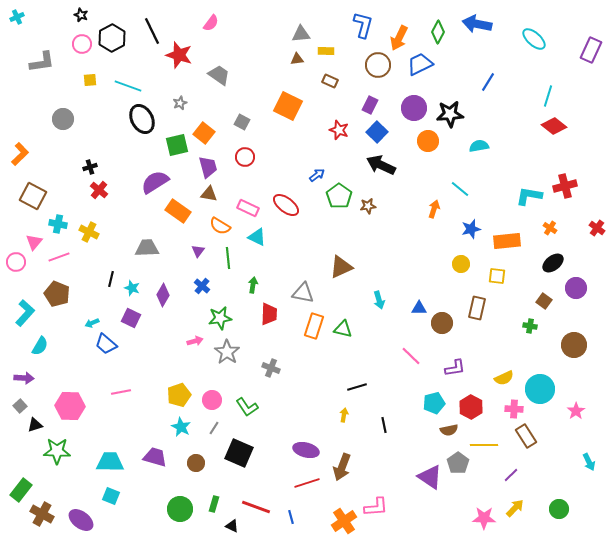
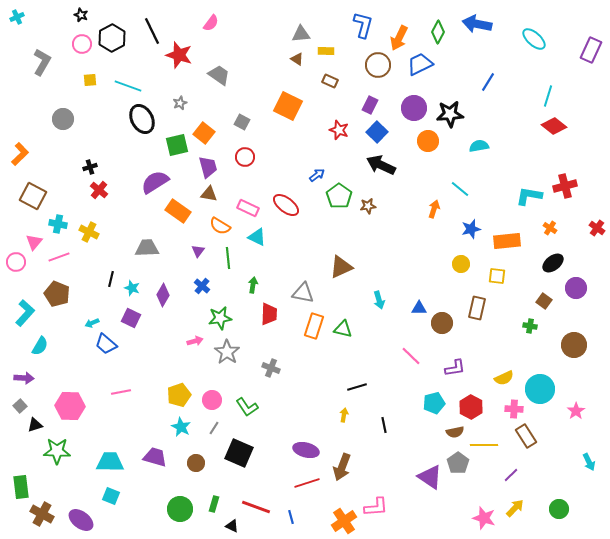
brown triangle at (297, 59): rotated 40 degrees clockwise
gray L-shape at (42, 62): rotated 52 degrees counterclockwise
brown semicircle at (449, 430): moved 6 px right, 2 px down
green rectangle at (21, 490): moved 3 px up; rotated 45 degrees counterclockwise
pink star at (484, 518): rotated 15 degrees clockwise
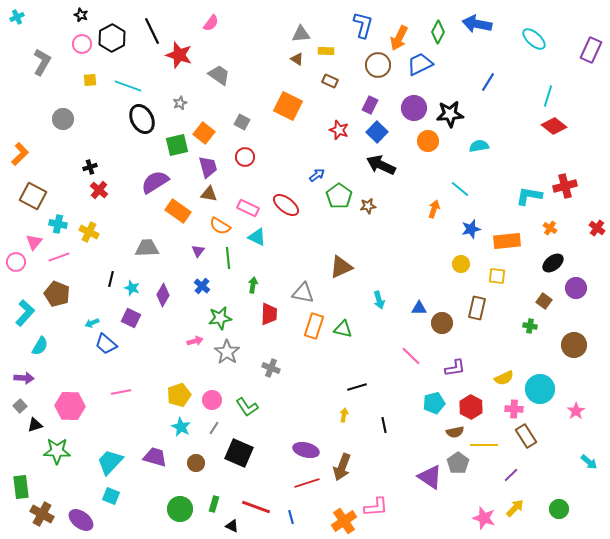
cyan trapezoid at (110, 462): rotated 48 degrees counterclockwise
cyan arrow at (589, 462): rotated 24 degrees counterclockwise
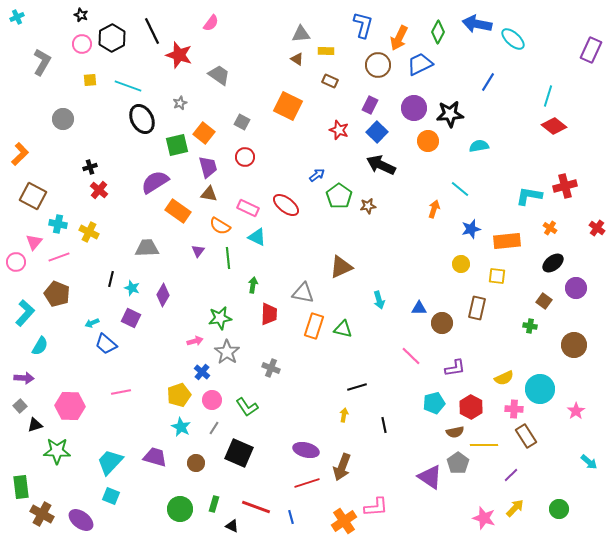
cyan ellipse at (534, 39): moved 21 px left
blue cross at (202, 286): moved 86 px down
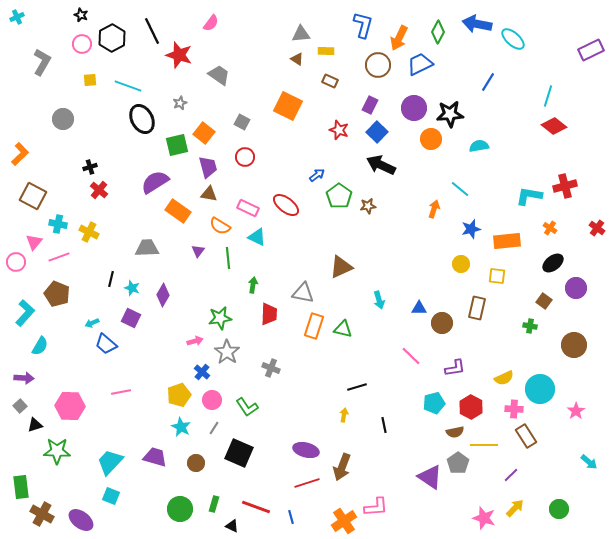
purple rectangle at (591, 50): rotated 40 degrees clockwise
orange circle at (428, 141): moved 3 px right, 2 px up
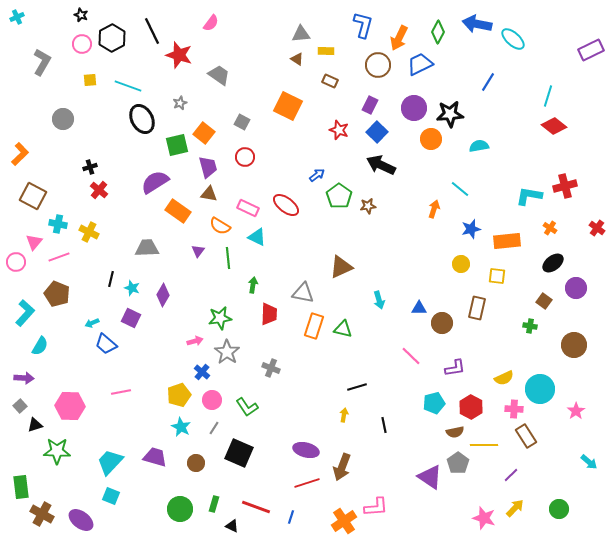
blue line at (291, 517): rotated 32 degrees clockwise
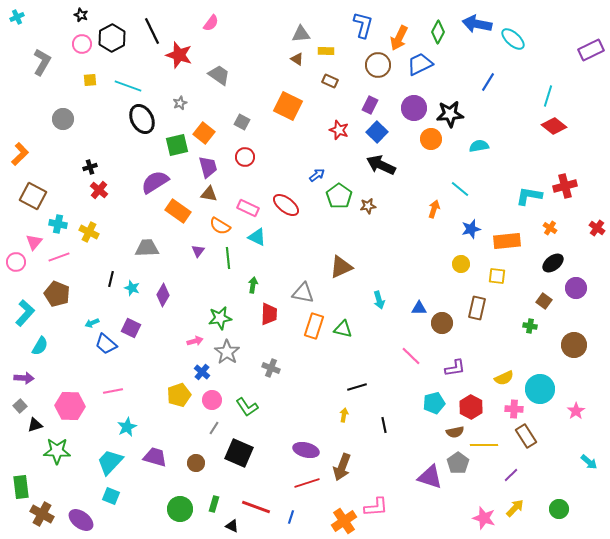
purple square at (131, 318): moved 10 px down
pink line at (121, 392): moved 8 px left, 1 px up
cyan star at (181, 427): moved 54 px left; rotated 18 degrees clockwise
purple triangle at (430, 477): rotated 16 degrees counterclockwise
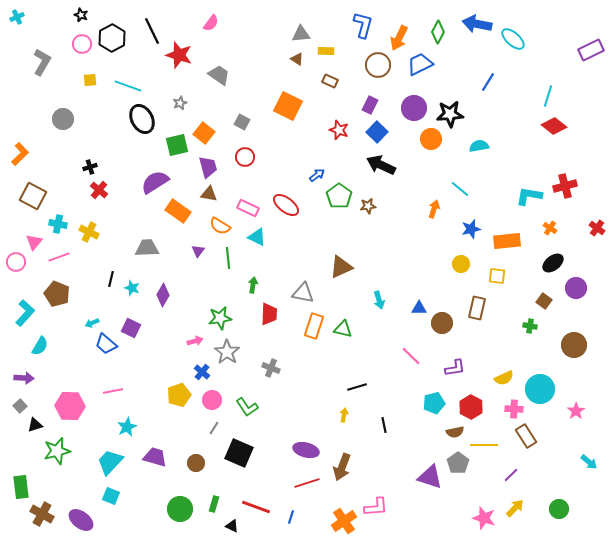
green star at (57, 451): rotated 16 degrees counterclockwise
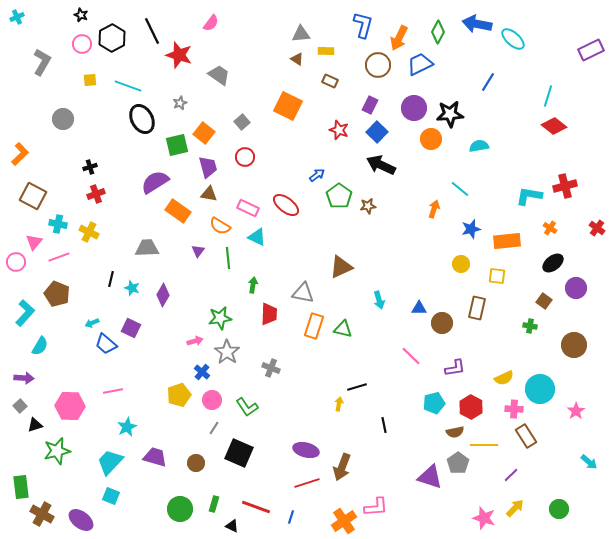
gray square at (242, 122): rotated 21 degrees clockwise
red cross at (99, 190): moved 3 px left, 4 px down; rotated 30 degrees clockwise
yellow arrow at (344, 415): moved 5 px left, 11 px up
